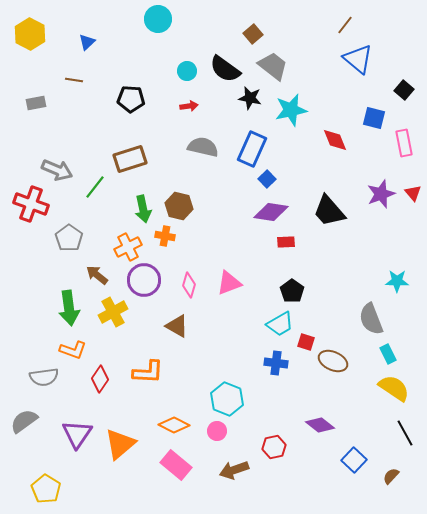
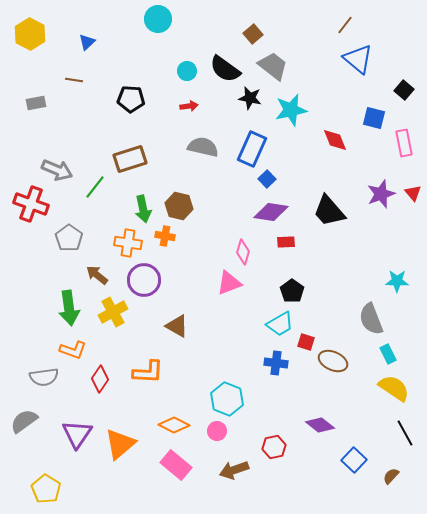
orange cross at (128, 247): moved 4 px up; rotated 36 degrees clockwise
pink diamond at (189, 285): moved 54 px right, 33 px up
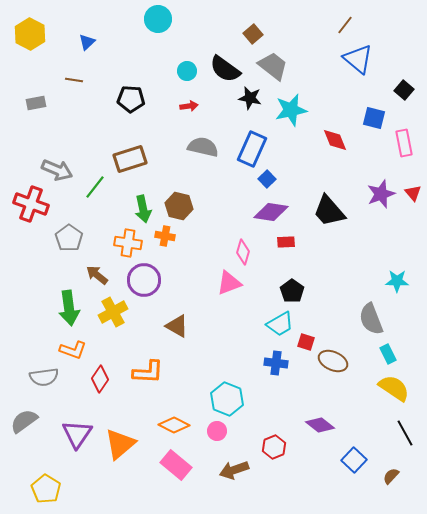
red hexagon at (274, 447): rotated 10 degrees counterclockwise
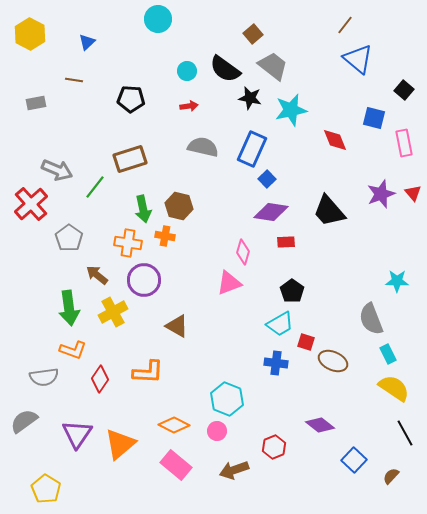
red cross at (31, 204): rotated 28 degrees clockwise
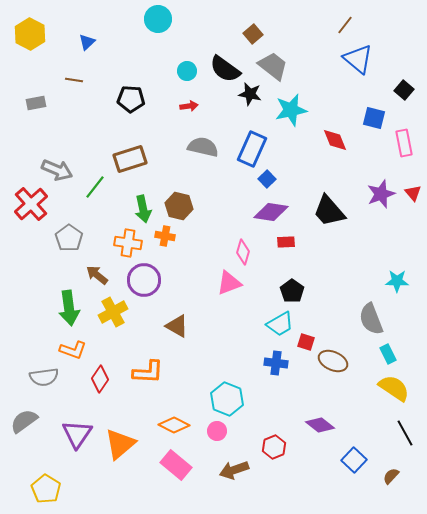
black star at (250, 98): moved 4 px up
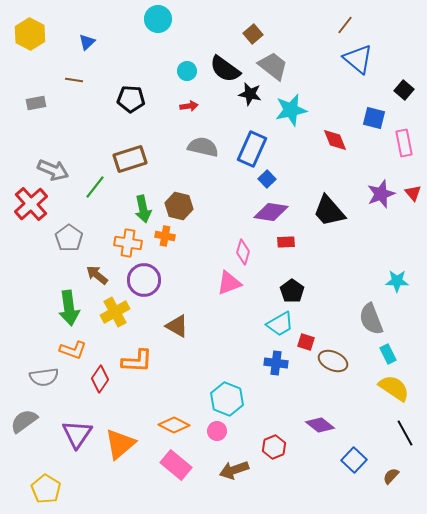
gray arrow at (57, 170): moved 4 px left
yellow cross at (113, 312): moved 2 px right
orange L-shape at (148, 372): moved 11 px left, 11 px up
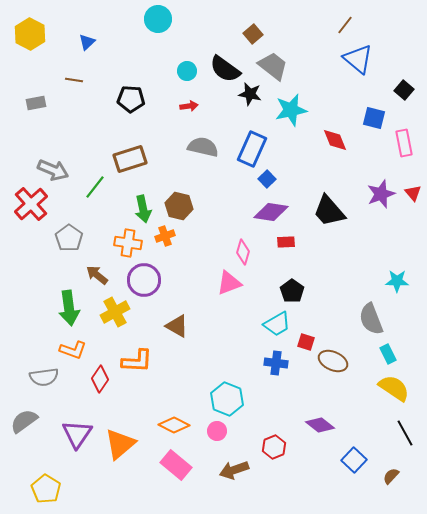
orange cross at (165, 236): rotated 30 degrees counterclockwise
cyan trapezoid at (280, 324): moved 3 px left
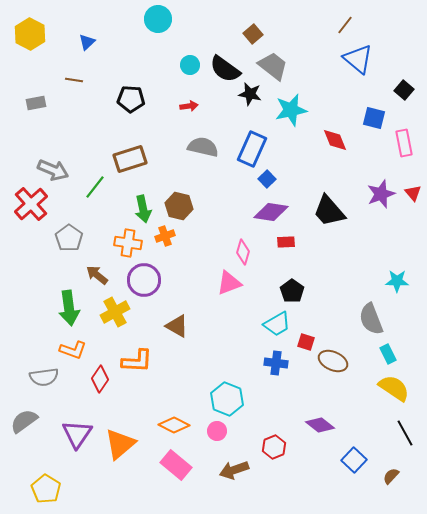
cyan circle at (187, 71): moved 3 px right, 6 px up
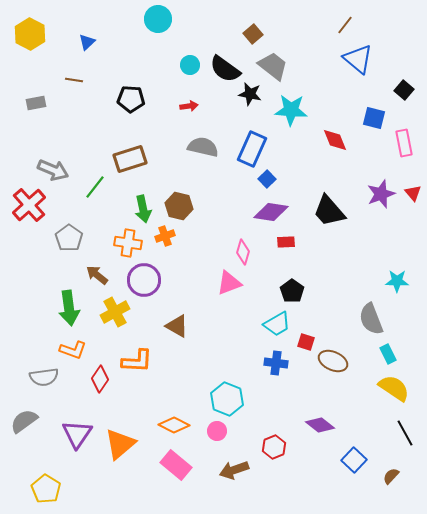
cyan star at (291, 110): rotated 16 degrees clockwise
red cross at (31, 204): moved 2 px left, 1 px down
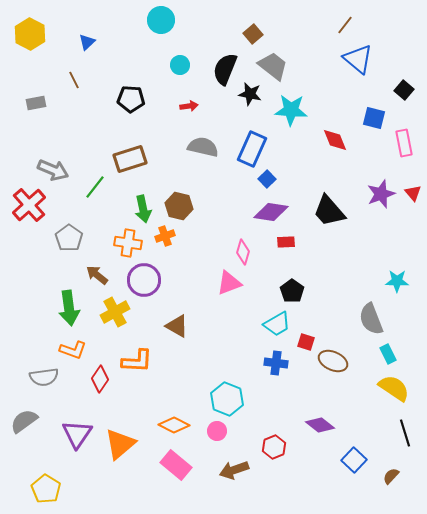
cyan circle at (158, 19): moved 3 px right, 1 px down
cyan circle at (190, 65): moved 10 px left
black semicircle at (225, 69): rotated 76 degrees clockwise
brown line at (74, 80): rotated 54 degrees clockwise
black line at (405, 433): rotated 12 degrees clockwise
